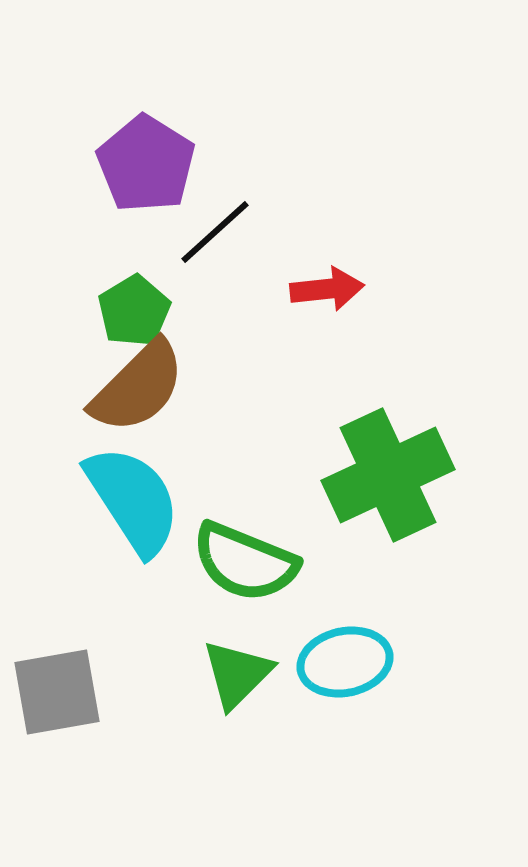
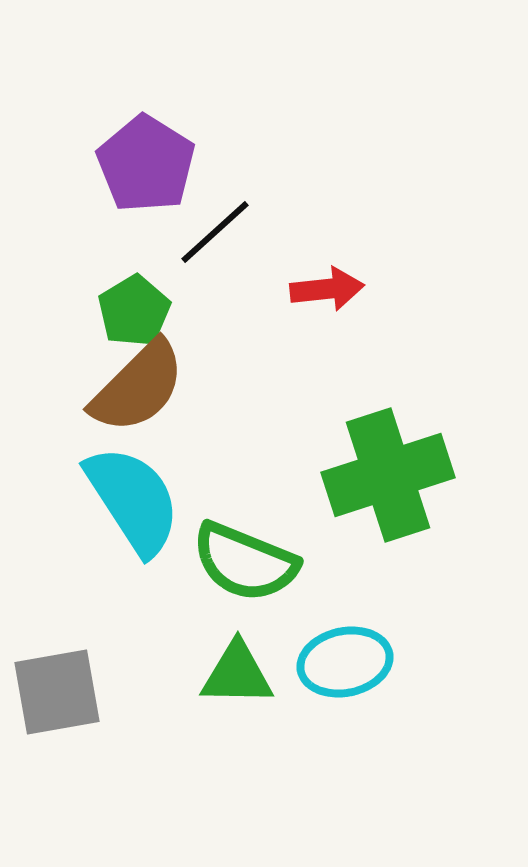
green cross: rotated 7 degrees clockwise
green triangle: rotated 46 degrees clockwise
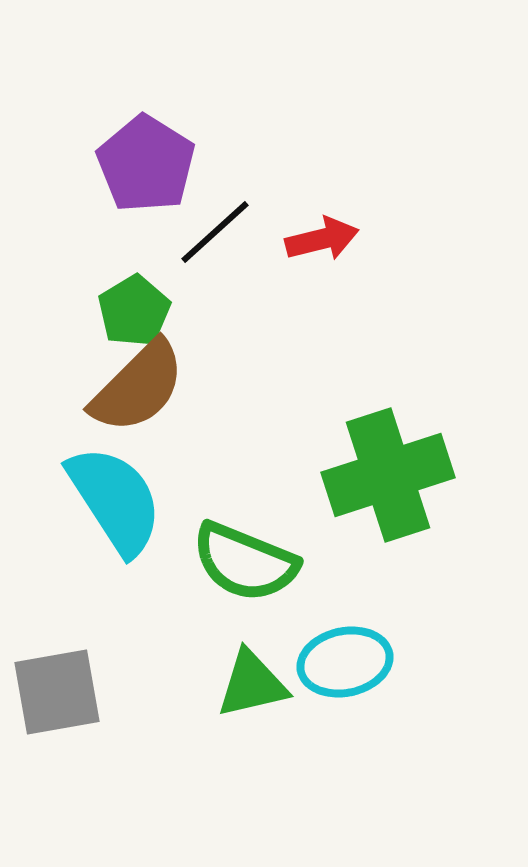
red arrow: moved 5 px left, 50 px up; rotated 8 degrees counterclockwise
cyan semicircle: moved 18 px left
green triangle: moved 15 px right, 10 px down; rotated 14 degrees counterclockwise
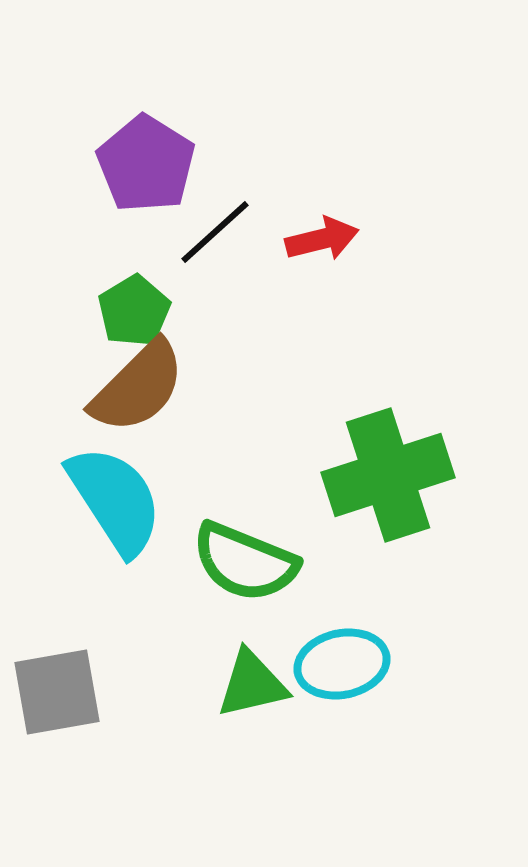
cyan ellipse: moved 3 px left, 2 px down
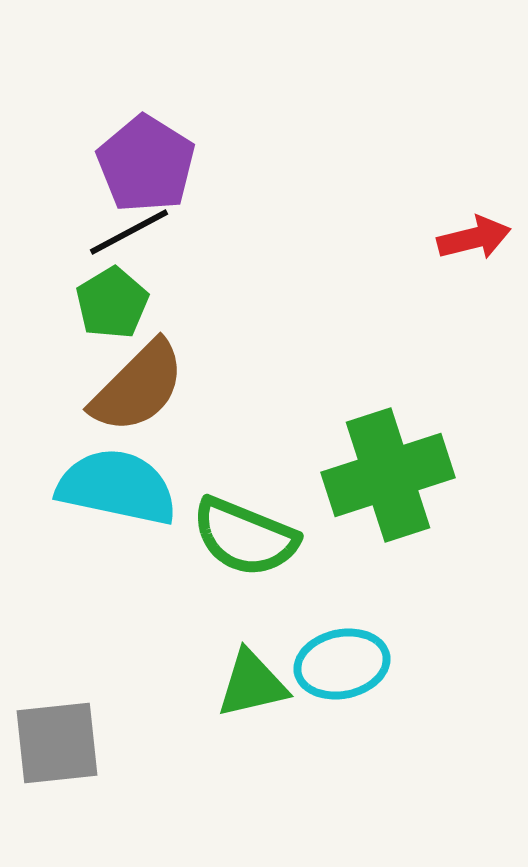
black line: moved 86 px left; rotated 14 degrees clockwise
red arrow: moved 152 px right, 1 px up
green pentagon: moved 22 px left, 8 px up
cyan semicircle: moved 2 px right, 13 px up; rotated 45 degrees counterclockwise
green semicircle: moved 25 px up
gray square: moved 51 px down; rotated 4 degrees clockwise
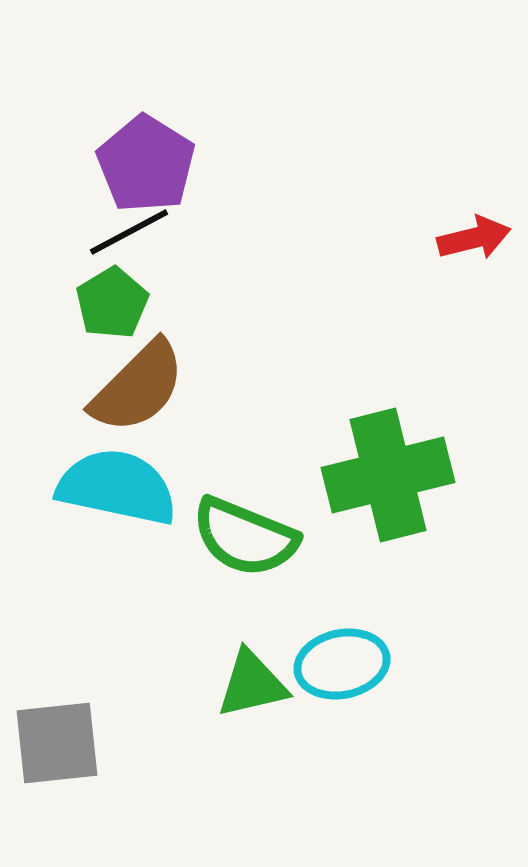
green cross: rotated 4 degrees clockwise
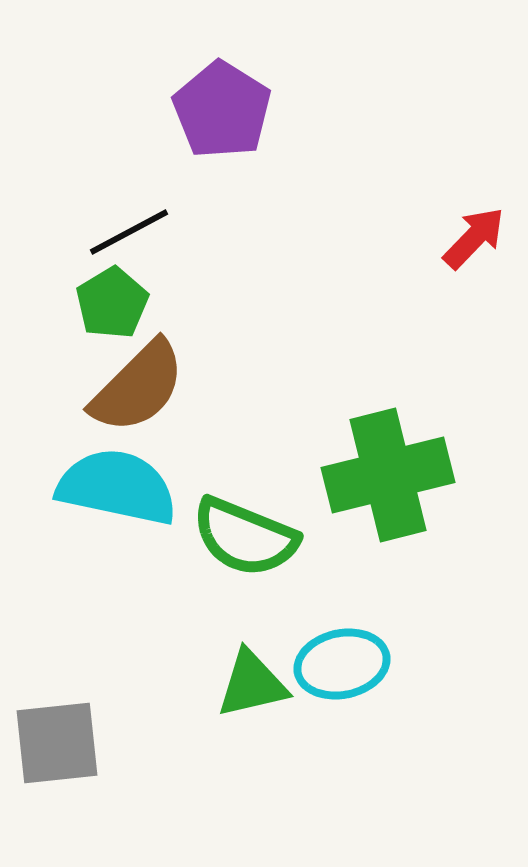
purple pentagon: moved 76 px right, 54 px up
red arrow: rotated 32 degrees counterclockwise
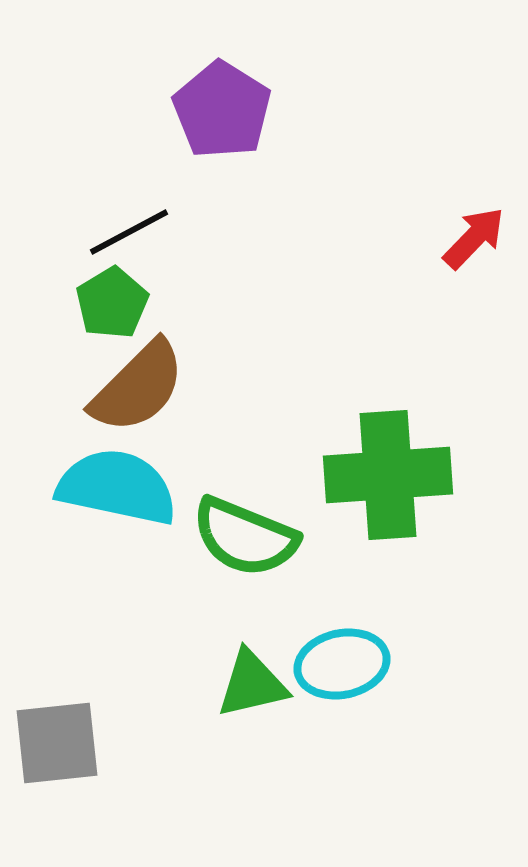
green cross: rotated 10 degrees clockwise
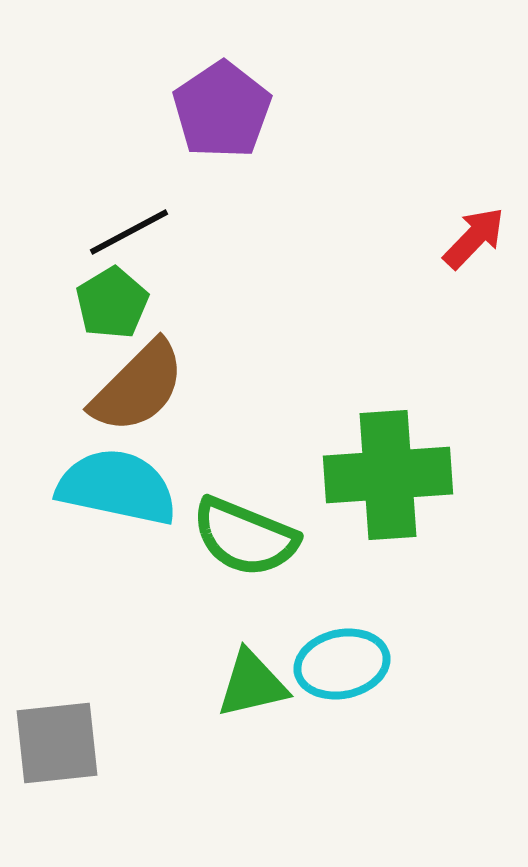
purple pentagon: rotated 6 degrees clockwise
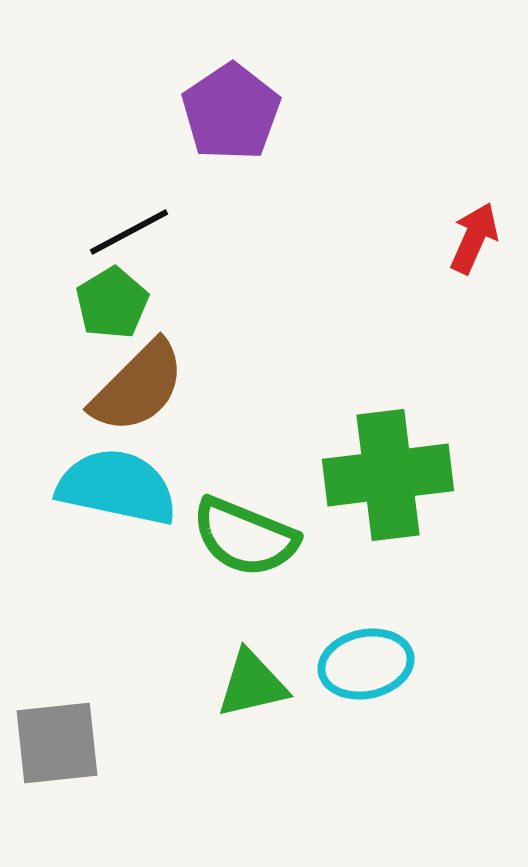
purple pentagon: moved 9 px right, 2 px down
red arrow: rotated 20 degrees counterclockwise
green cross: rotated 3 degrees counterclockwise
cyan ellipse: moved 24 px right
